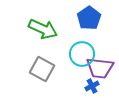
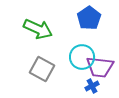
green arrow: moved 5 px left
cyan circle: moved 3 px down
purple trapezoid: moved 1 px up
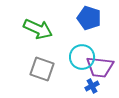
blue pentagon: rotated 20 degrees counterclockwise
gray square: rotated 10 degrees counterclockwise
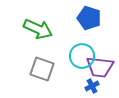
cyan circle: moved 1 px up
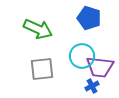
gray square: rotated 25 degrees counterclockwise
